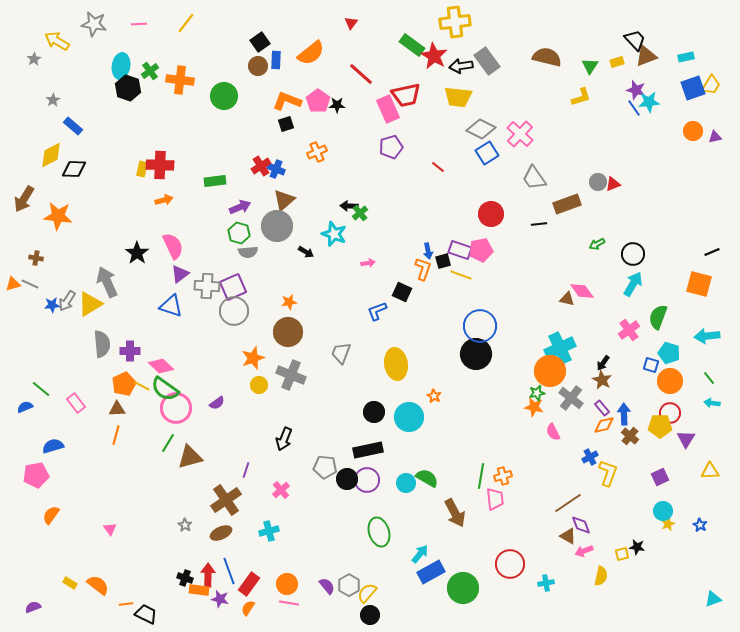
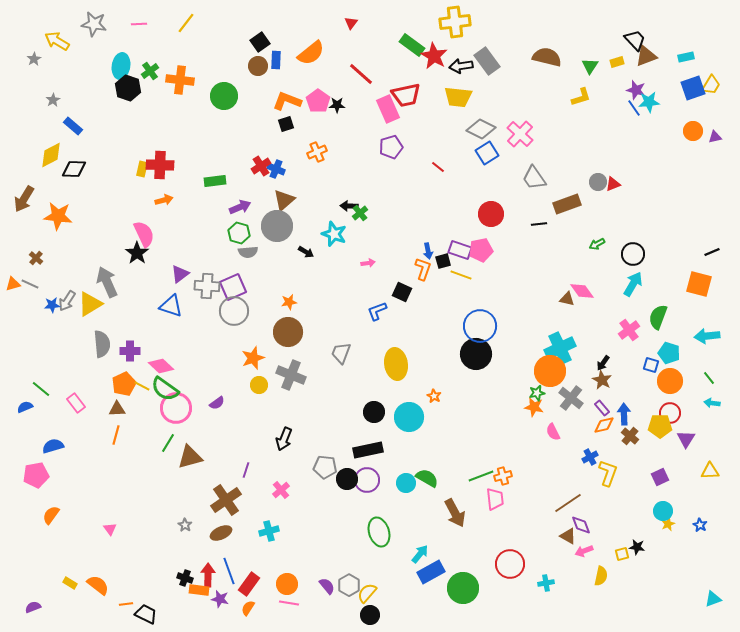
pink semicircle at (173, 246): moved 29 px left, 12 px up
brown cross at (36, 258): rotated 32 degrees clockwise
green line at (481, 476): rotated 60 degrees clockwise
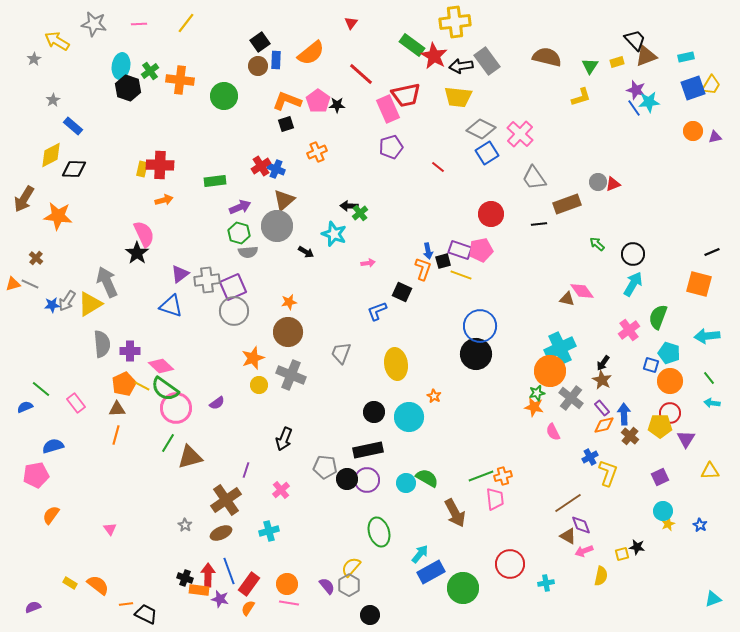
green arrow at (597, 244): rotated 70 degrees clockwise
gray cross at (207, 286): moved 6 px up; rotated 10 degrees counterclockwise
yellow semicircle at (367, 593): moved 16 px left, 26 px up
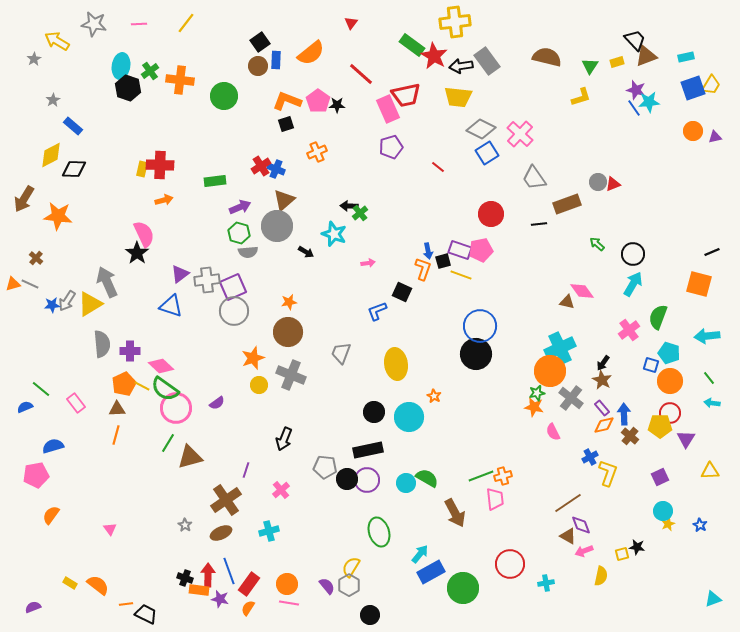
brown triangle at (567, 299): moved 3 px down
yellow semicircle at (351, 567): rotated 10 degrees counterclockwise
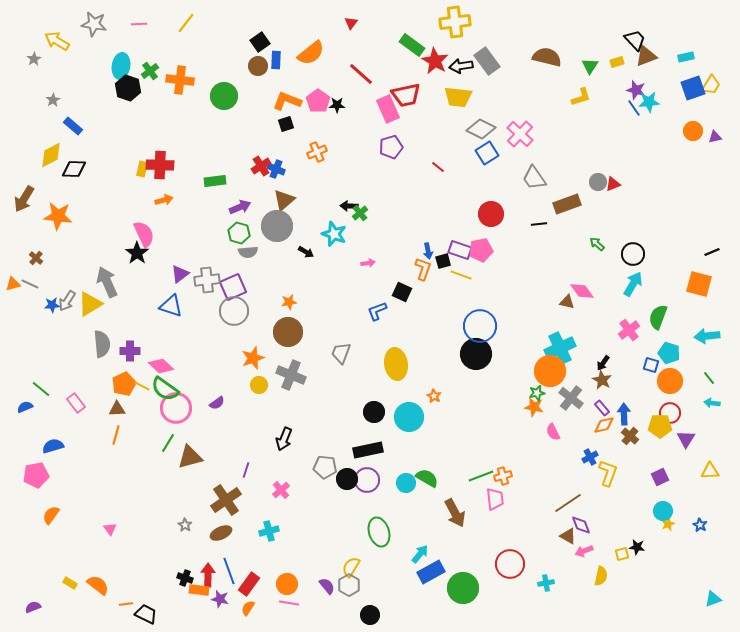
red star at (434, 56): moved 1 px right, 5 px down
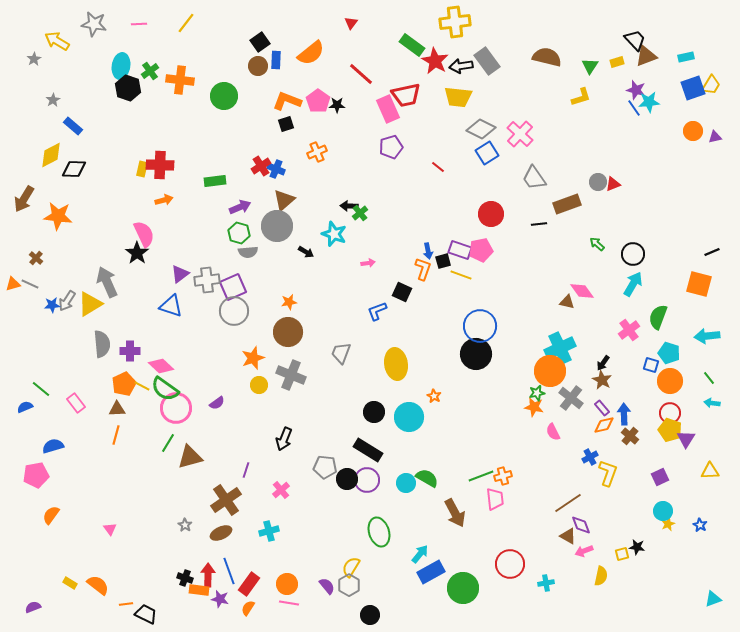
yellow pentagon at (660, 426): moved 10 px right, 4 px down; rotated 20 degrees clockwise
black rectangle at (368, 450): rotated 44 degrees clockwise
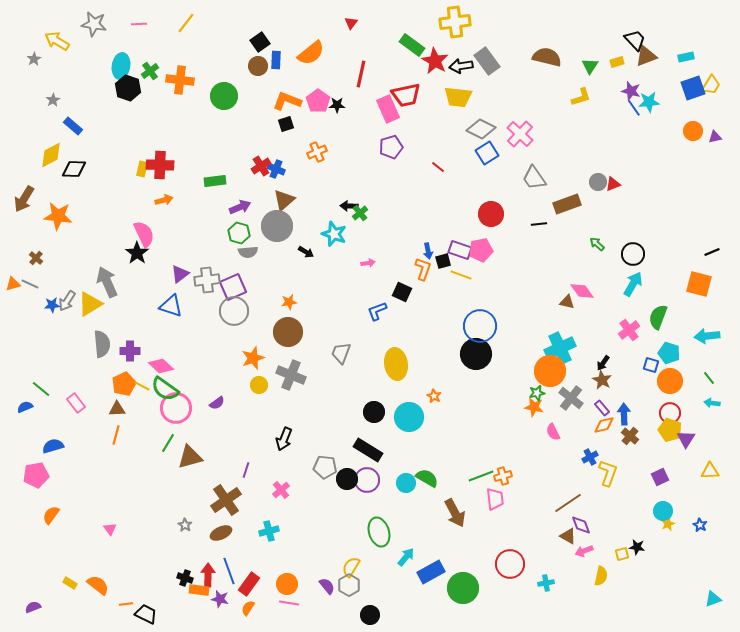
red line at (361, 74): rotated 60 degrees clockwise
purple star at (636, 90): moved 5 px left, 1 px down
cyan arrow at (420, 554): moved 14 px left, 3 px down
